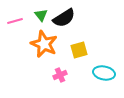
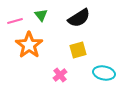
black semicircle: moved 15 px right
orange star: moved 15 px left, 1 px down; rotated 12 degrees clockwise
yellow square: moved 1 px left
pink cross: rotated 16 degrees counterclockwise
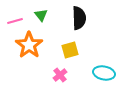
black semicircle: rotated 60 degrees counterclockwise
yellow square: moved 8 px left
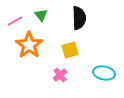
pink line: rotated 14 degrees counterclockwise
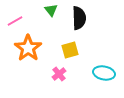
green triangle: moved 10 px right, 5 px up
orange star: moved 1 px left, 3 px down
pink cross: moved 1 px left, 1 px up
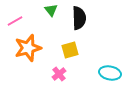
orange star: rotated 20 degrees clockwise
cyan ellipse: moved 6 px right
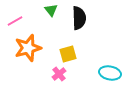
yellow square: moved 2 px left, 4 px down
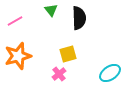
orange star: moved 10 px left, 8 px down
cyan ellipse: rotated 45 degrees counterclockwise
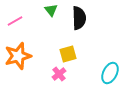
cyan ellipse: rotated 30 degrees counterclockwise
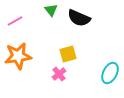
black semicircle: rotated 115 degrees clockwise
orange star: rotated 8 degrees clockwise
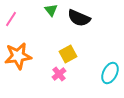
pink line: moved 4 px left, 2 px up; rotated 28 degrees counterclockwise
yellow square: rotated 12 degrees counterclockwise
